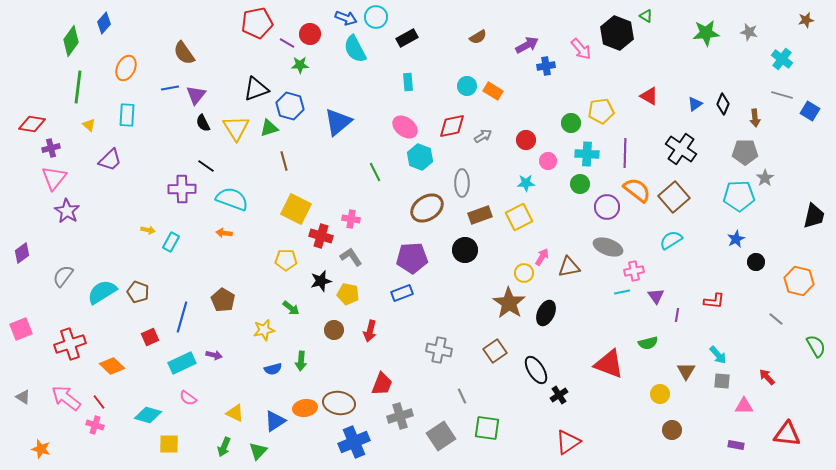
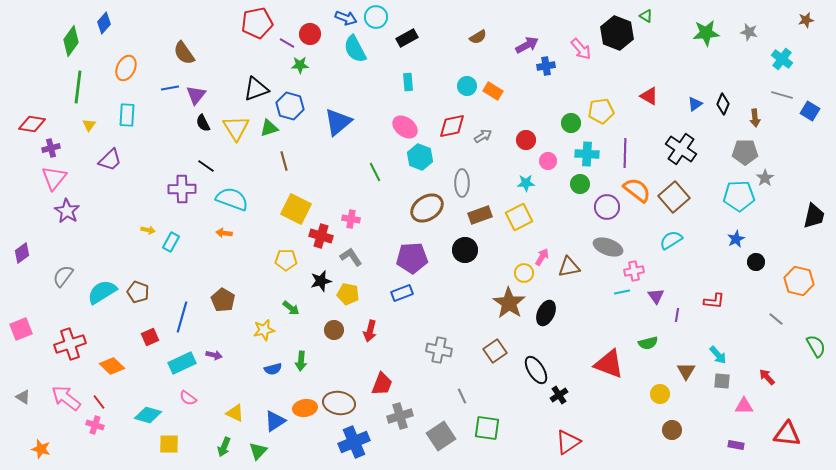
yellow triangle at (89, 125): rotated 24 degrees clockwise
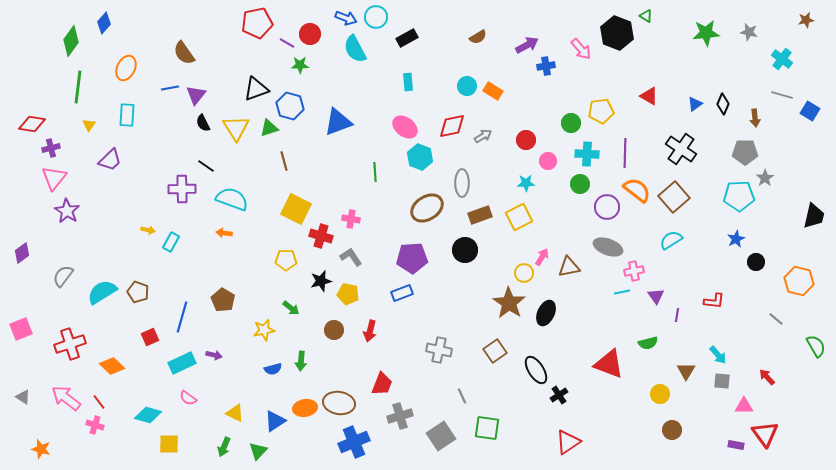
blue triangle at (338, 122): rotated 20 degrees clockwise
green line at (375, 172): rotated 24 degrees clockwise
red triangle at (787, 434): moved 22 px left; rotated 48 degrees clockwise
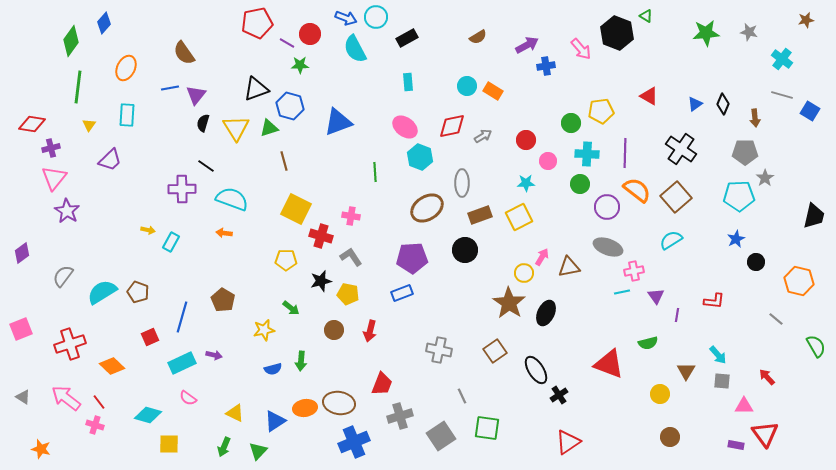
black semicircle at (203, 123): rotated 42 degrees clockwise
brown square at (674, 197): moved 2 px right
pink cross at (351, 219): moved 3 px up
brown circle at (672, 430): moved 2 px left, 7 px down
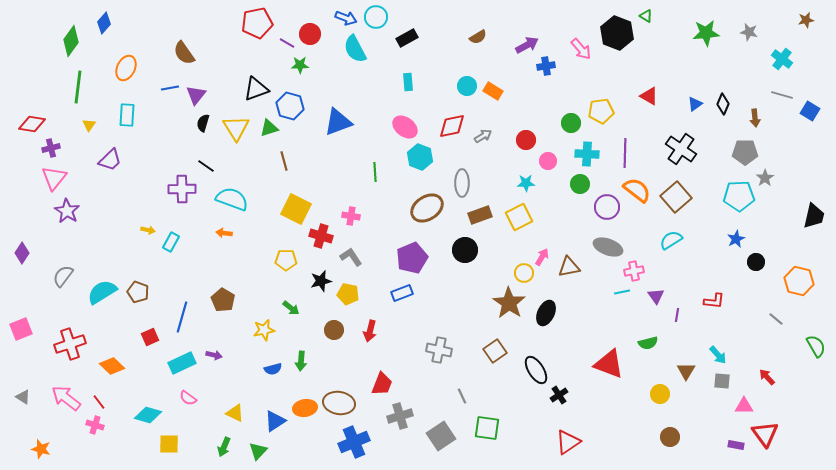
purple diamond at (22, 253): rotated 20 degrees counterclockwise
purple pentagon at (412, 258): rotated 20 degrees counterclockwise
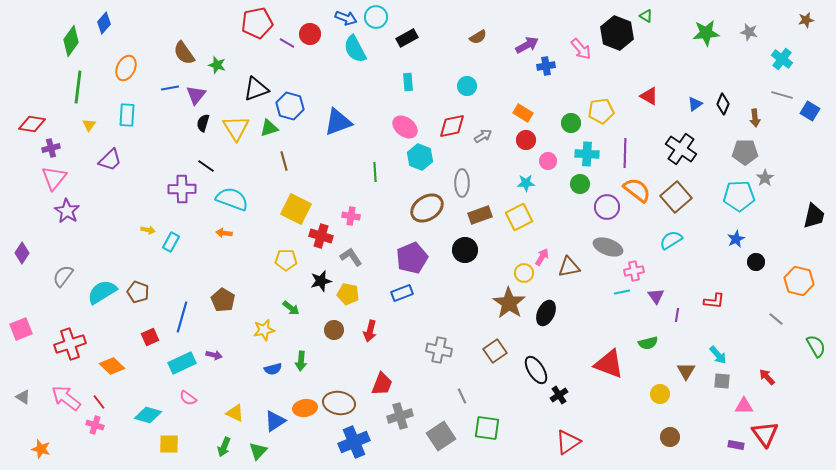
green star at (300, 65): moved 83 px left; rotated 18 degrees clockwise
orange rectangle at (493, 91): moved 30 px right, 22 px down
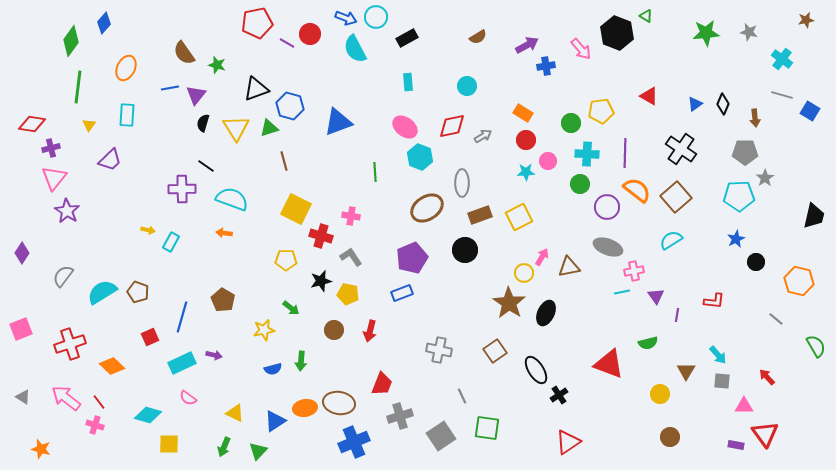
cyan star at (526, 183): moved 11 px up
